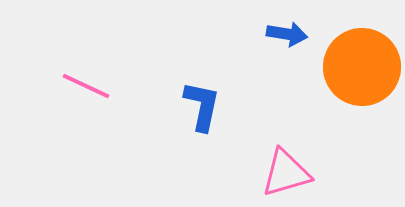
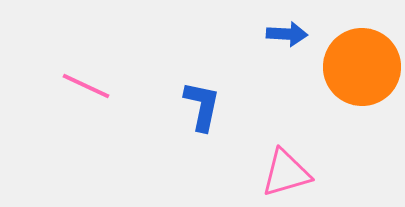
blue arrow: rotated 6 degrees counterclockwise
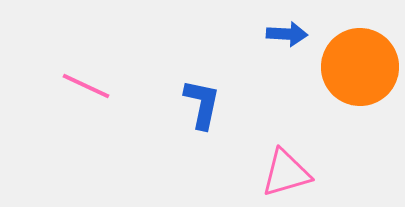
orange circle: moved 2 px left
blue L-shape: moved 2 px up
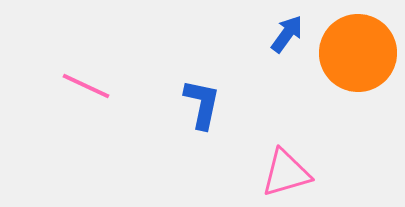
blue arrow: rotated 57 degrees counterclockwise
orange circle: moved 2 px left, 14 px up
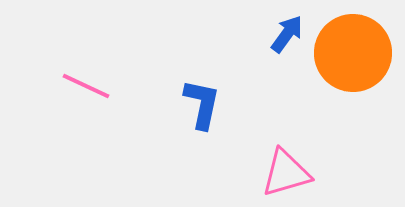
orange circle: moved 5 px left
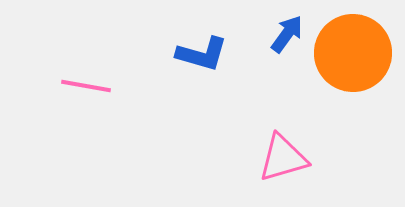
pink line: rotated 15 degrees counterclockwise
blue L-shape: moved 50 px up; rotated 94 degrees clockwise
pink triangle: moved 3 px left, 15 px up
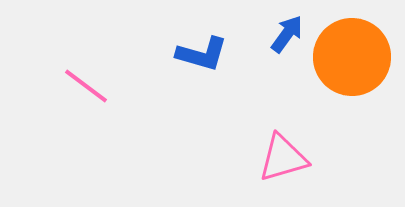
orange circle: moved 1 px left, 4 px down
pink line: rotated 27 degrees clockwise
